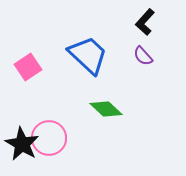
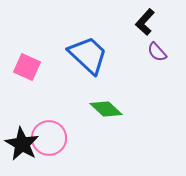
purple semicircle: moved 14 px right, 4 px up
pink square: moved 1 px left; rotated 32 degrees counterclockwise
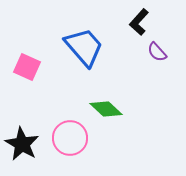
black L-shape: moved 6 px left
blue trapezoid: moved 4 px left, 8 px up; rotated 6 degrees clockwise
pink circle: moved 21 px right
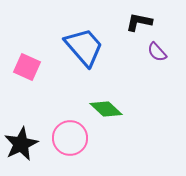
black L-shape: rotated 60 degrees clockwise
black star: moved 1 px left; rotated 16 degrees clockwise
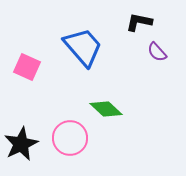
blue trapezoid: moved 1 px left
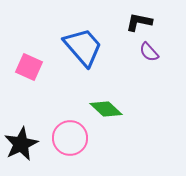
purple semicircle: moved 8 px left
pink square: moved 2 px right
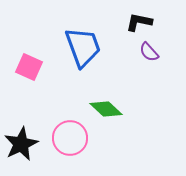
blue trapezoid: rotated 21 degrees clockwise
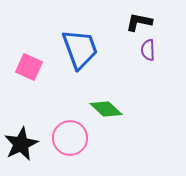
blue trapezoid: moved 3 px left, 2 px down
purple semicircle: moved 1 px left, 2 px up; rotated 40 degrees clockwise
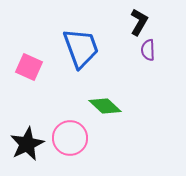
black L-shape: rotated 108 degrees clockwise
blue trapezoid: moved 1 px right, 1 px up
green diamond: moved 1 px left, 3 px up
black star: moved 6 px right
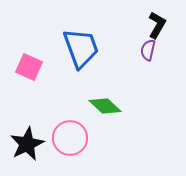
black L-shape: moved 18 px right, 3 px down
purple semicircle: rotated 15 degrees clockwise
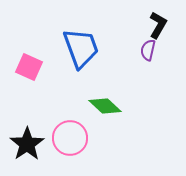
black L-shape: moved 1 px right
black star: rotated 8 degrees counterclockwise
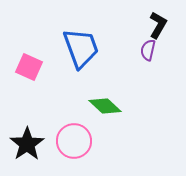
pink circle: moved 4 px right, 3 px down
